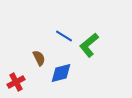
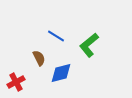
blue line: moved 8 px left
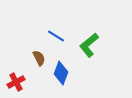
blue diamond: rotated 55 degrees counterclockwise
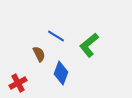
brown semicircle: moved 4 px up
red cross: moved 2 px right, 1 px down
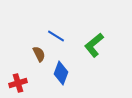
green L-shape: moved 5 px right
red cross: rotated 12 degrees clockwise
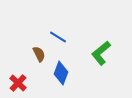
blue line: moved 2 px right, 1 px down
green L-shape: moved 7 px right, 8 px down
red cross: rotated 30 degrees counterclockwise
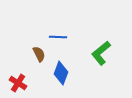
blue line: rotated 30 degrees counterclockwise
red cross: rotated 12 degrees counterclockwise
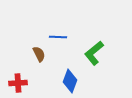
green L-shape: moved 7 px left
blue diamond: moved 9 px right, 8 px down
red cross: rotated 36 degrees counterclockwise
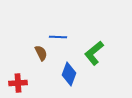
brown semicircle: moved 2 px right, 1 px up
blue diamond: moved 1 px left, 7 px up
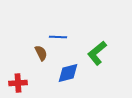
green L-shape: moved 3 px right
blue diamond: moved 1 px left, 1 px up; rotated 55 degrees clockwise
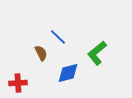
blue line: rotated 42 degrees clockwise
